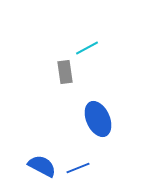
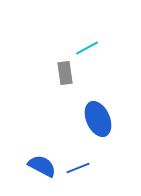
gray rectangle: moved 1 px down
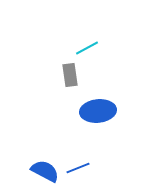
gray rectangle: moved 5 px right, 2 px down
blue ellipse: moved 8 px up; rotated 72 degrees counterclockwise
blue semicircle: moved 3 px right, 5 px down
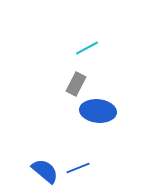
gray rectangle: moved 6 px right, 9 px down; rotated 35 degrees clockwise
blue ellipse: rotated 12 degrees clockwise
blue semicircle: rotated 12 degrees clockwise
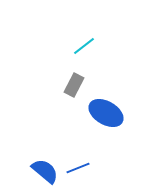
cyan line: moved 3 px left, 2 px up; rotated 10 degrees counterclockwise
gray rectangle: moved 2 px left, 1 px down
blue ellipse: moved 8 px right, 2 px down; rotated 24 degrees clockwise
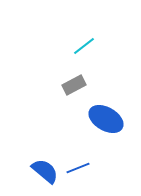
gray rectangle: rotated 35 degrees clockwise
blue ellipse: moved 6 px down
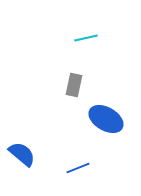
cyan line: moved 2 px right, 8 px up; rotated 25 degrees clockwise
gray rectangle: rotated 50 degrees counterclockwise
blue semicircle: moved 23 px left, 17 px up
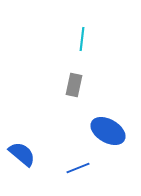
cyan line: moved 4 px left, 1 px down; rotated 70 degrees counterclockwise
blue ellipse: moved 2 px right, 12 px down
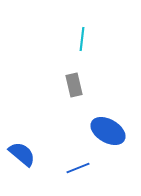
gray rectangle: rotated 25 degrees counterclockwise
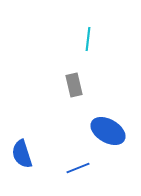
cyan line: moved 6 px right
blue semicircle: rotated 148 degrees counterclockwise
